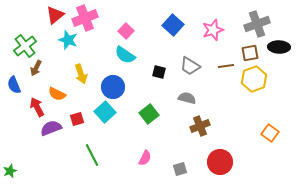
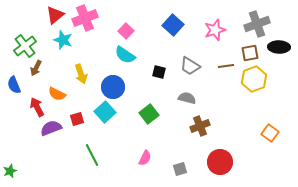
pink star: moved 2 px right
cyan star: moved 5 px left
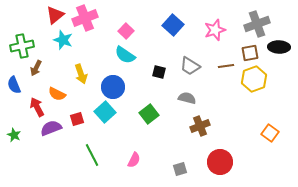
green cross: moved 3 px left; rotated 25 degrees clockwise
pink semicircle: moved 11 px left, 2 px down
green star: moved 4 px right, 36 px up; rotated 24 degrees counterclockwise
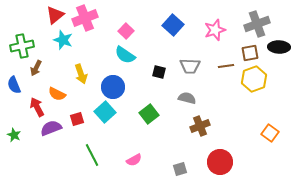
gray trapezoid: rotated 30 degrees counterclockwise
pink semicircle: rotated 35 degrees clockwise
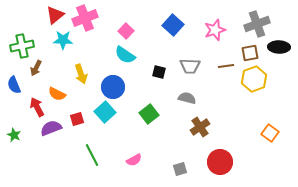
cyan star: rotated 18 degrees counterclockwise
brown cross: moved 1 px down; rotated 12 degrees counterclockwise
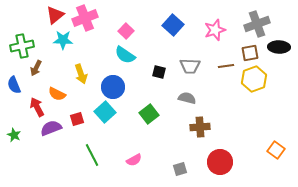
brown cross: rotated 30 degrees clockwise
orange square: moved 6 px right, 17 px down
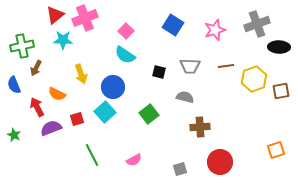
blue square: rotated 10 degrees counterclockwise
brown square: moved 31 px right, 38 px down
gray semicircle: moved 2 px left, 1 px up
orange square: rotated 36 degrees clockwise
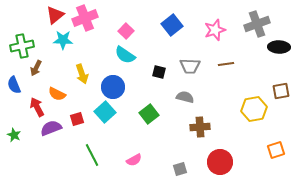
blue square: moved 1 px left; rotated 20 degrees clockwise
brown line: moved 2 px up
yellow arrow: moved 1 px right
yellow hexagon: moved 30 px down; rotated 10 degrees clockwise
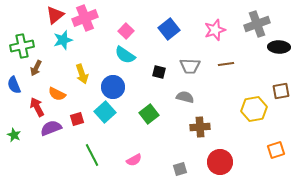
blue square: moved 3 px left, 4 px down
cyan star: rotated 18 degrees counterclockwise
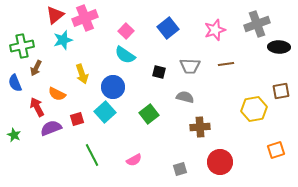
blue square: moved 1 px left, 1 px up
blue semicircle: moved 1 px right, 2 px up
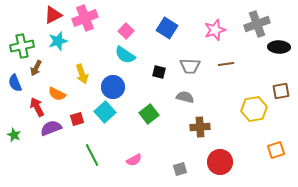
red triangle: moved 2 px left; rotated 12 degrees clockwise
blue square: moved 1 px left; rotated 20 degrees counterclockwise
cyan star: moved 5 px left, 1 px down
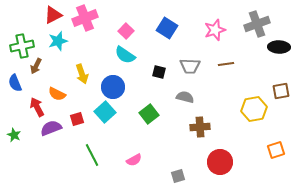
brown arrow: moved 2 px up
gray square: moved 2 px left, 7 px down
